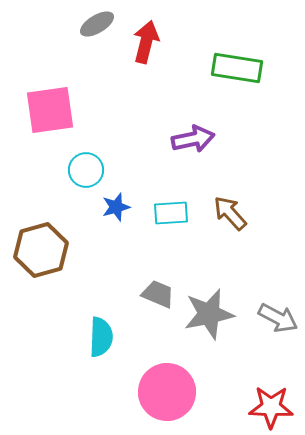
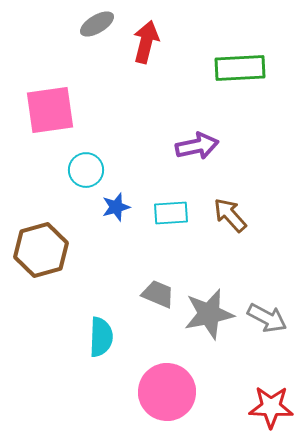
green rectangle: moved 3 px right; rotated 12 degrees counterclockwise
purple arrow: moved 4 px right, 7 px down
brown arrow: moved 2 px down
gray arrow: moved 11 px left
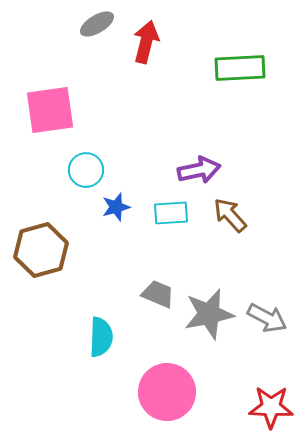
purple arrow: moved 2 px right, 24 px down
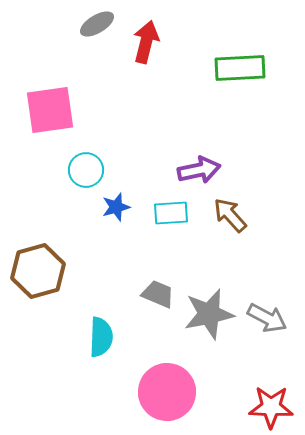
brown hexagon: moved 3 px left, 21 px down
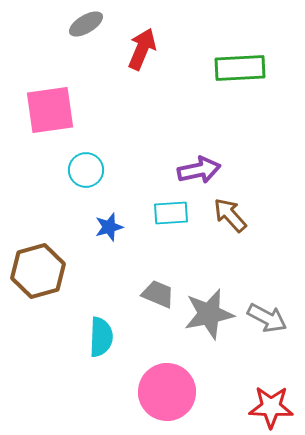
gray ellipse: moved 11 px left
red arrow: moved 4 px left, 7 px down; rotated 9 degrees clockwise
blue star: moved 7 px left, 20 px down
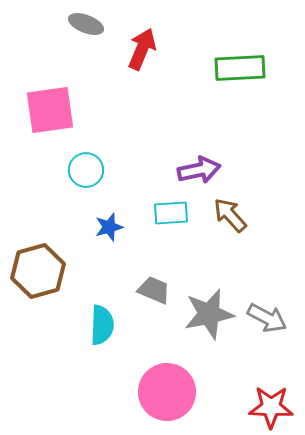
gray ellipse: rotated 52 degrees clockwise
gray trapezoid: moved 4 px left, 4 px up
cyan semicircle: moved 1 px right, 12 px up
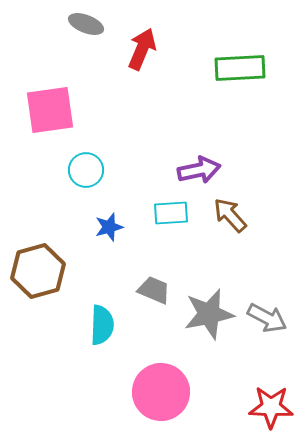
pink circle: moved 6 px left
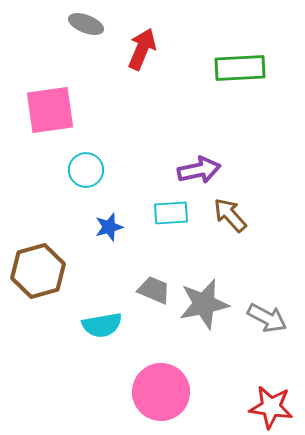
gray star: moved 5 px left, 10 px up
cyan semicircle: rotated 78 degrees clockwise
red star: rotated 6 degrees clockwise
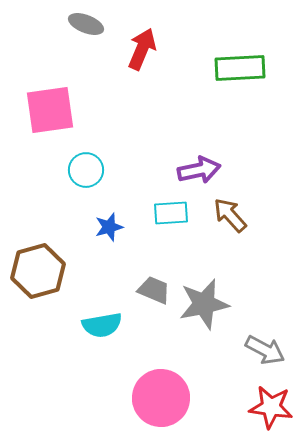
gray arrow: moved 2 px left, 32 px down
pink circle: moved 6 px down
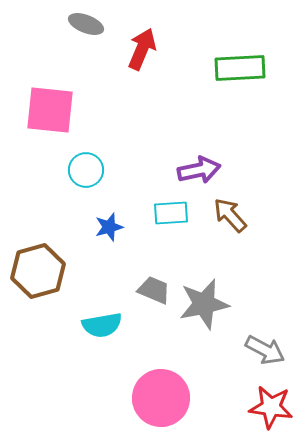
pink square: rotated 14 degrees clockwise
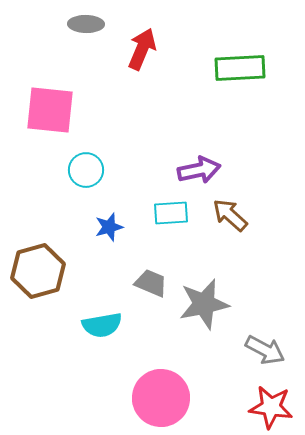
gray ellipse: rotated 20 degrees counterclockwise
brown arrow: rotated 6 degrees counterclockwise
gray trapezoid: moved 3 px left, 7 px up
